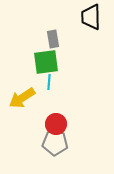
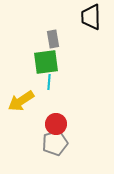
yellow arrow: moved 1 px left, 3 px down
gray pentagon: rotated 20 degrees counterclockwise
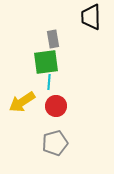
yellow arrow: moved 1 px right, 1 px down
red circle: moved 18 px up
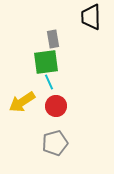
cyan line: rotated 28 degrees counterclockwise
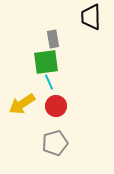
yellow arrow: moved 2 px down
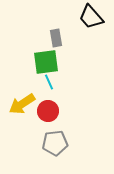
black trapezoid: rotated 40 degrees counterclockwise
gray rectangle: moved 3 px right, 1 px up
red circle: moved 8 px left, 5 px down
gray pentagon: rotated 10 degrees clockwise
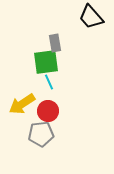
gray rectangle: moved 1 px left, 5 px down
gray pentagon: moved 14 px left, 9 px up
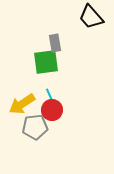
cyan line: moved 1 px right, 14 px down
red circle: moved 4 px right, 1 px up
gray pentagon: moved 6 px left, 7 px up
